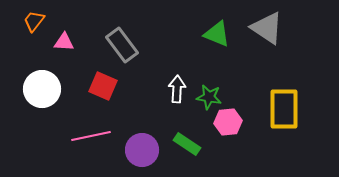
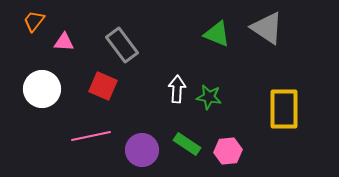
pink hexagon: moved 29 px down
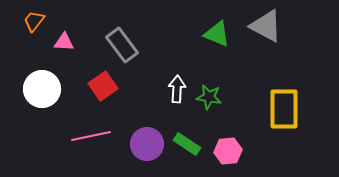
gray triangle: moved 1 px left, 2 px up; rotated 6 degrees counterclockwise
red square: rotated 32 degrees clockwise
purple circle: moved 5 px right, 6 px up
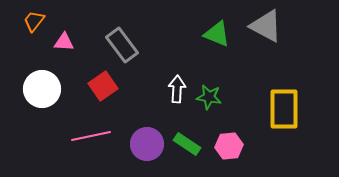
pink hexagon: moved 1 px right, 5 px up
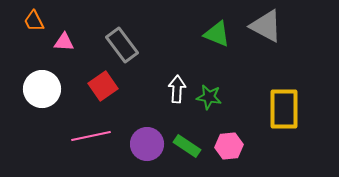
orange trapezoid: rotated 65 degrees counterclockwise
green rectangle: moved 2 px down
